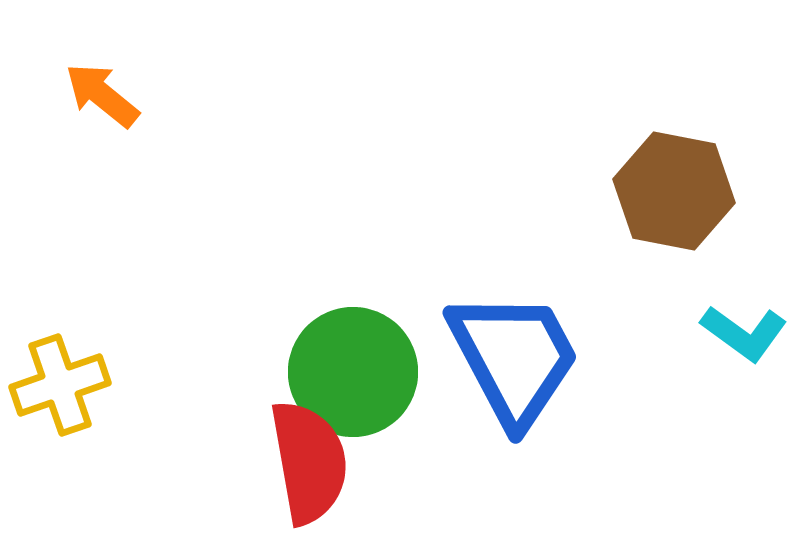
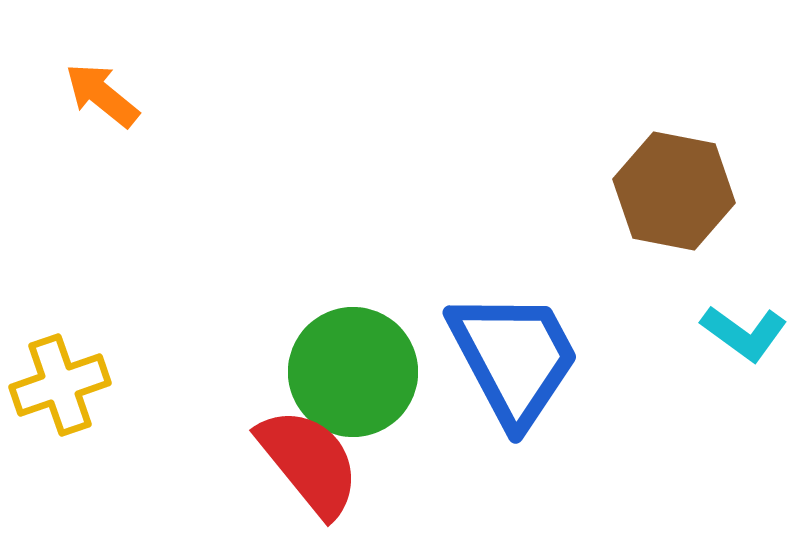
red semicircle: rotated 29 degrees counterclockwise
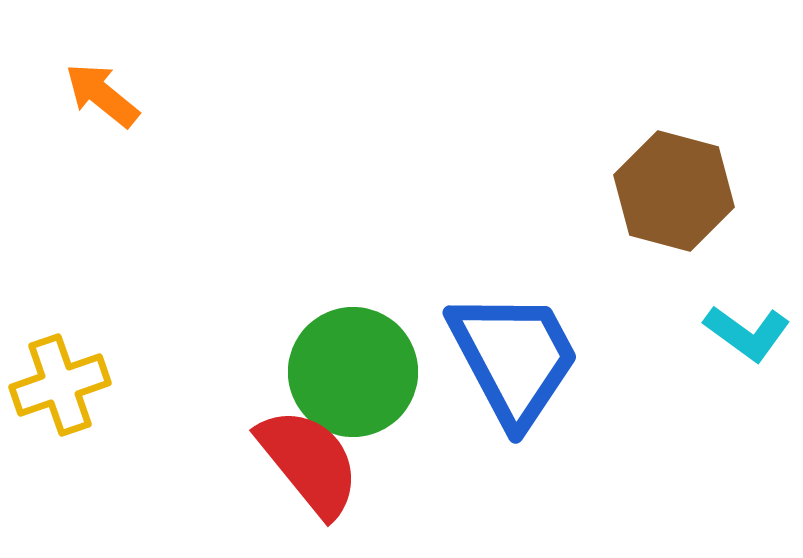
brown hexagon: rotated 4 degrees clockwise
cyan L-shape: moved 3 px right
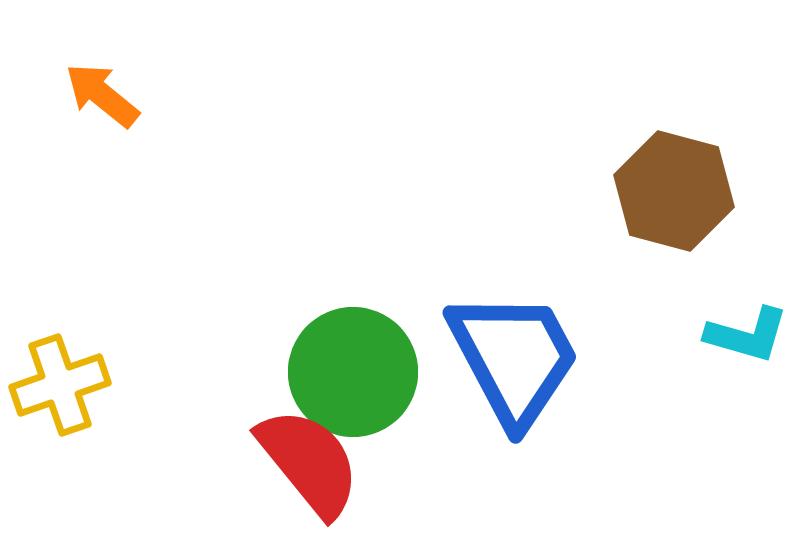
cyan L-shape: moved 2 px down; rotated 20 degrees counterclockwise
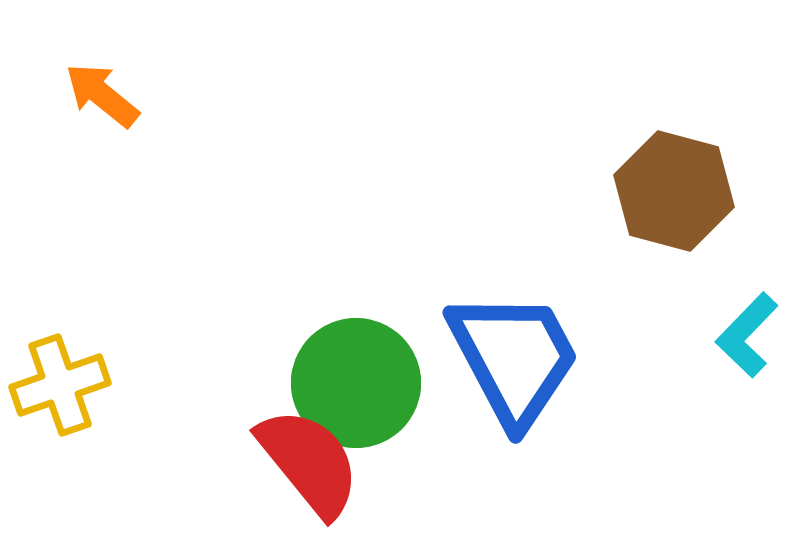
cyan L-shape: rotated 118 degrees clockwise
green circle: moved 3 px right, 11 px down
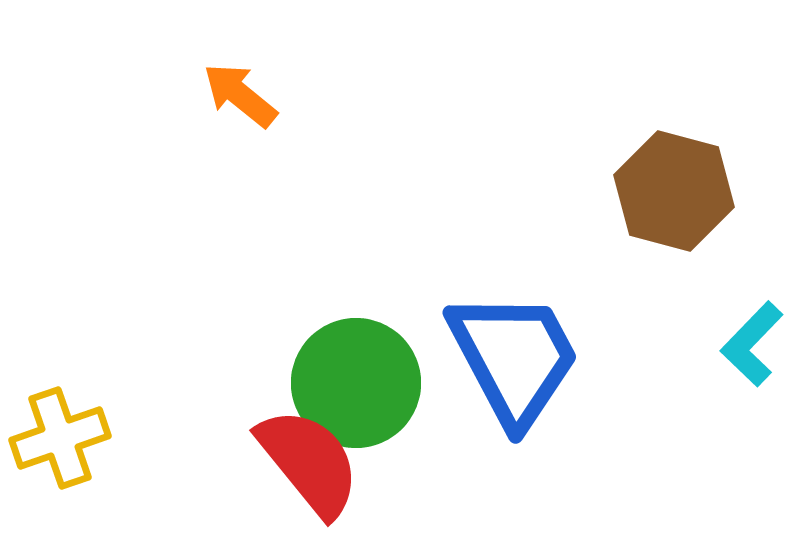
orange arrow: moved 138 px right
cyan L-shape: moved 5 px right, 9 px down
yellow cross: moved 53 px down
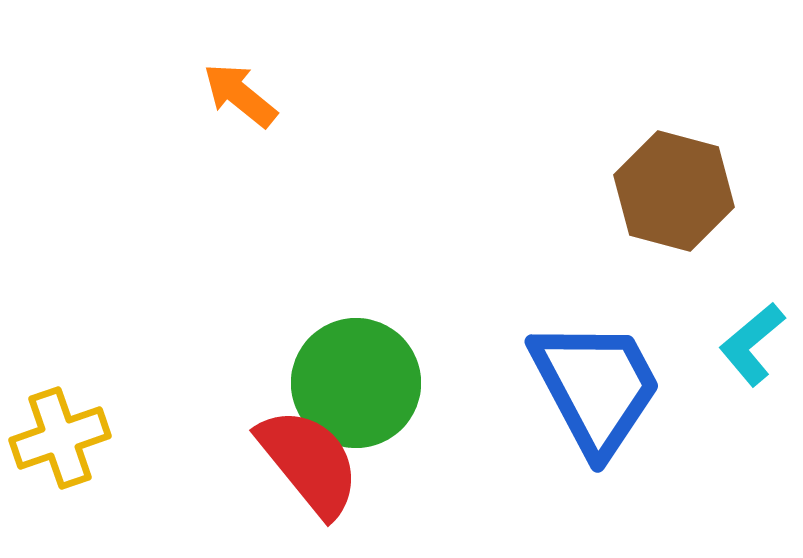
cyan L-shape: rotated 6 degrees clockwise
blue trapezoid: moved 82 px right, 29 px down
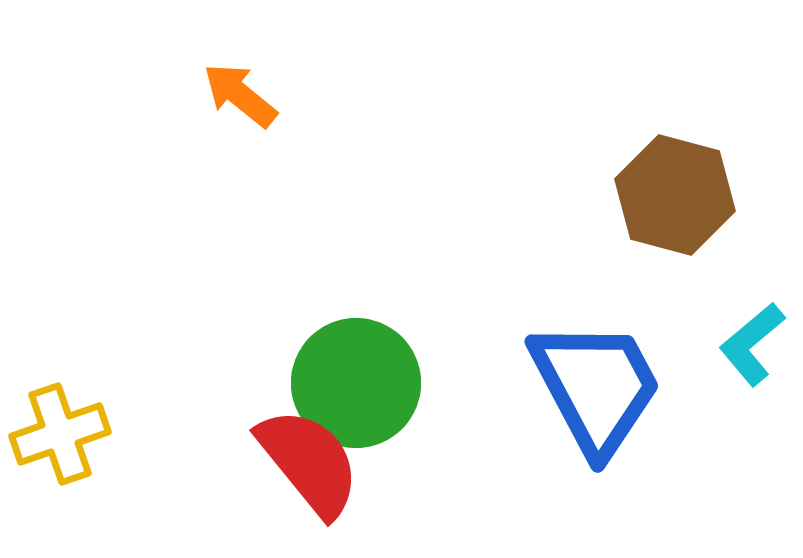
brown hexagon: moved 1 px right, 4 px down
yellow cross: moved 4 px up
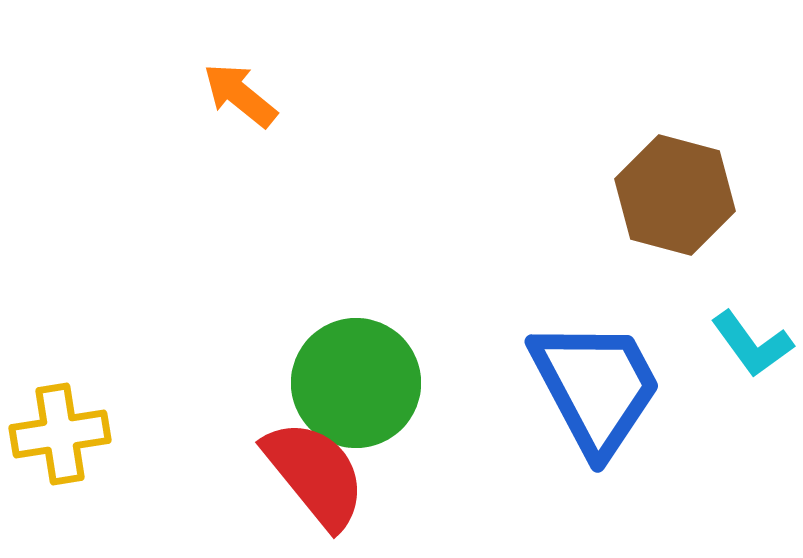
cyan L-shape: rotated 86 degrees counterclockwise
yellow cross: rotated 10 degrees clockwise
red semicircle: moved 6 px right, 12 px down
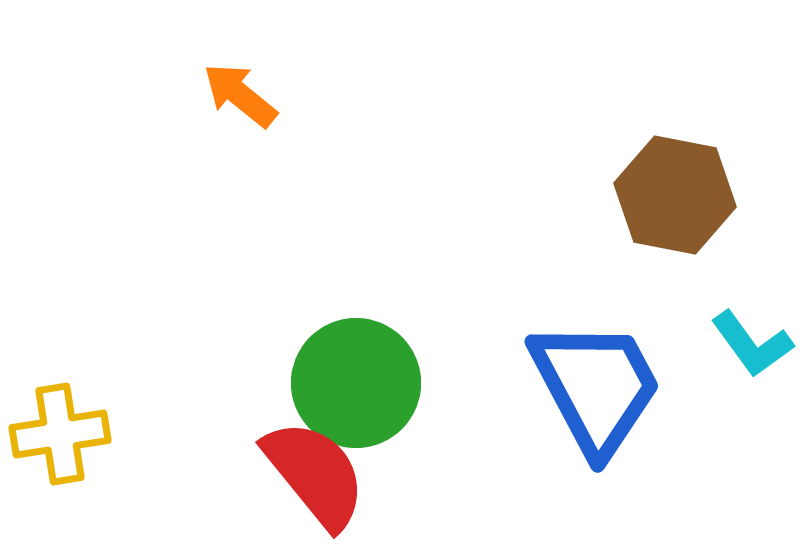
brown hexagon: rotated 4 degrees counterclockwise
